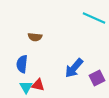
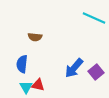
purple square: moved 1 px left, 6 px up; rotated 14 degrees counterclockwise
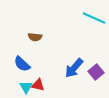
blue semicircle: rotated 54 degrees counterclockwise
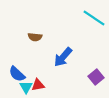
cyan line: rotated 10 degrees clockwise
blue semicircle: moved 5 px left, 10 px down
blue arrow: moved 11 px left, 11 px up
purple square: moved 5 px down
red triangle: rotated 24 degrees counterclockwise
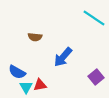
blue semicircle: moved 2 px up; rotated 12 degrees counterclockwise
red triangle: moved 2 px right
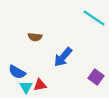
purple square: rotated 14 degrees counterclockwise
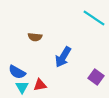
blue arrow: rotated 10 degrees counterclockwise
cyan triangle: moved 4 px left
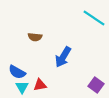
purple square: moved 8 px down
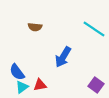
cyan line: moved 11 px down
brown semicircle: moved 10 px up
blue semicircle: rotated 24 degrees clockwise
cyan triangle: rotated 24 degrees clockwise
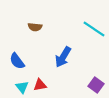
blue semicircle: moved 11 px up
cyan triangle: rotated 32 degrees counterclockwise
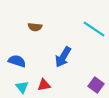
blue semicircle: rotated 144 degrees clockwise
red triangle: moved 4 px right
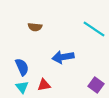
blue arrow: rotated 50 degrees clockwise
blue semicircle: moved 5 px right, 6 px down; rotated 48 degrees clockwise
